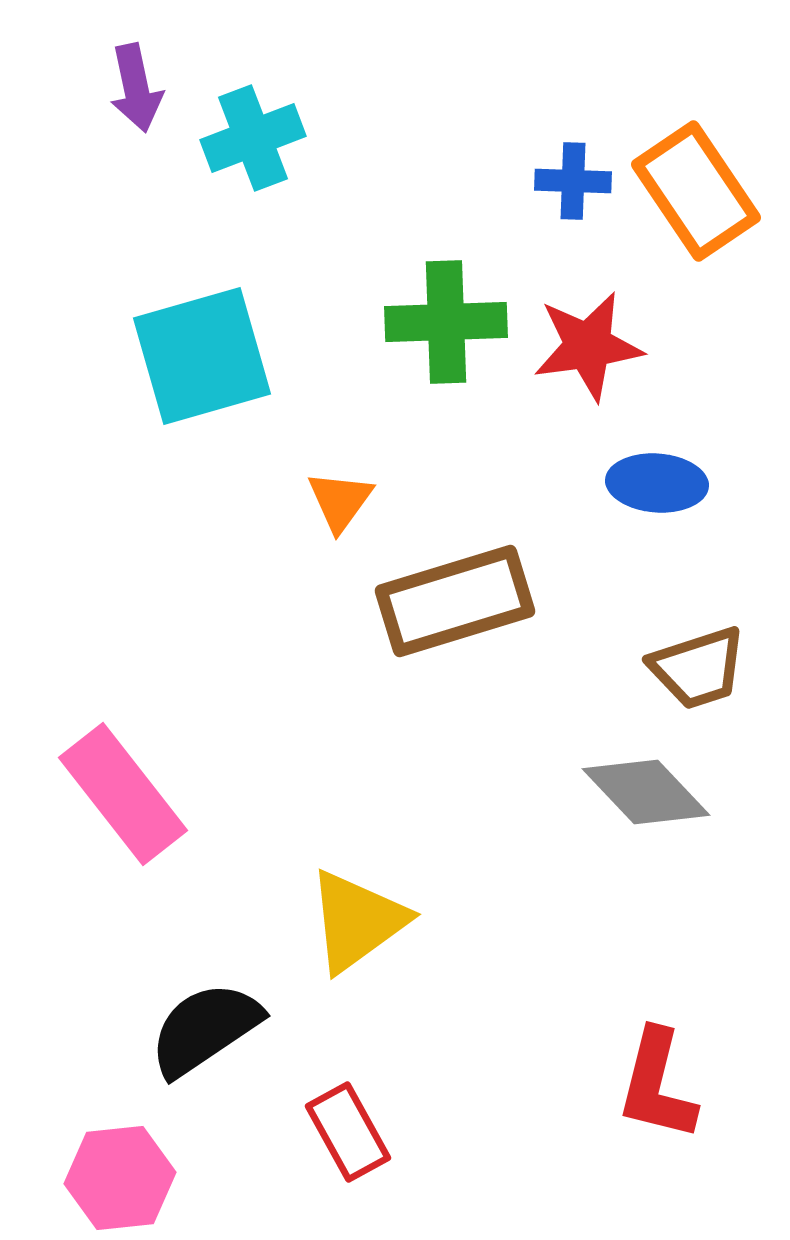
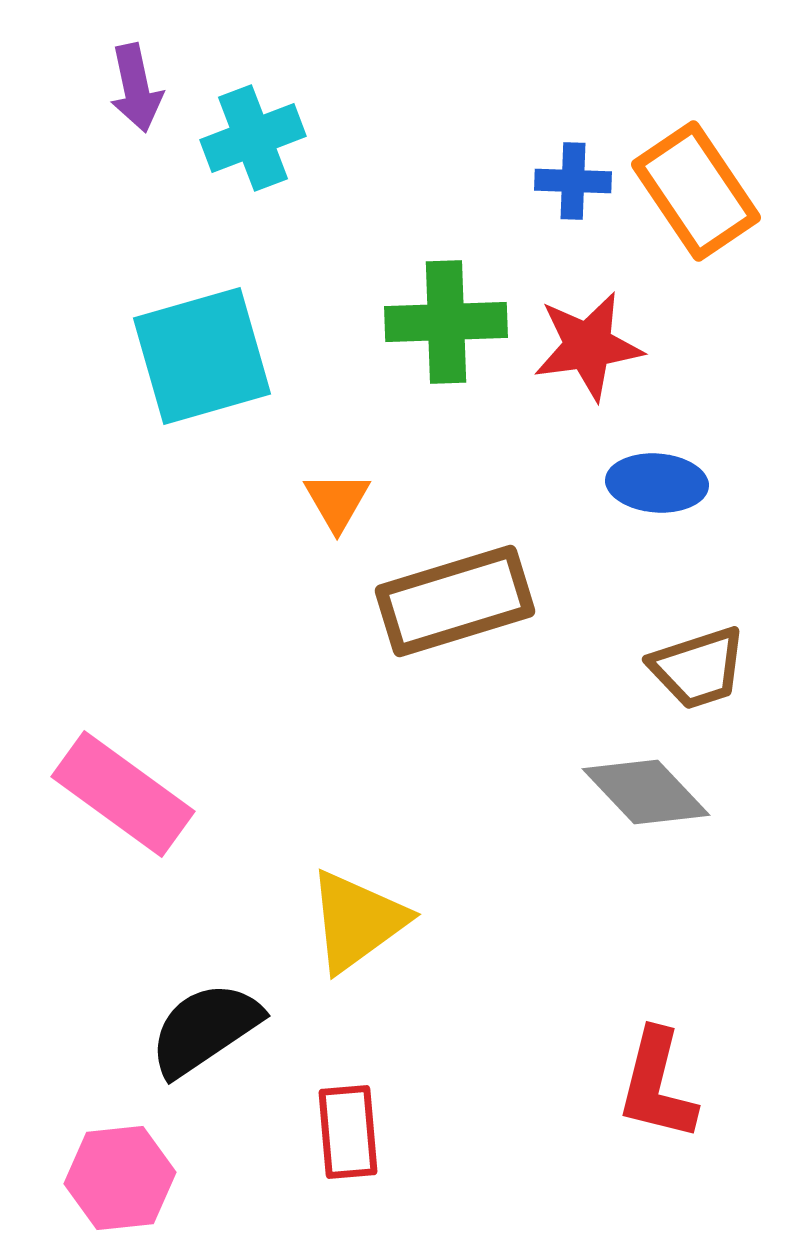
orange triangle: moved 3 px left; rotated 6 degrees counterclockwise
pink rectangle: rotated 16 degrees counterclockwise
red rectangle: rotated 24 degrees clockwise
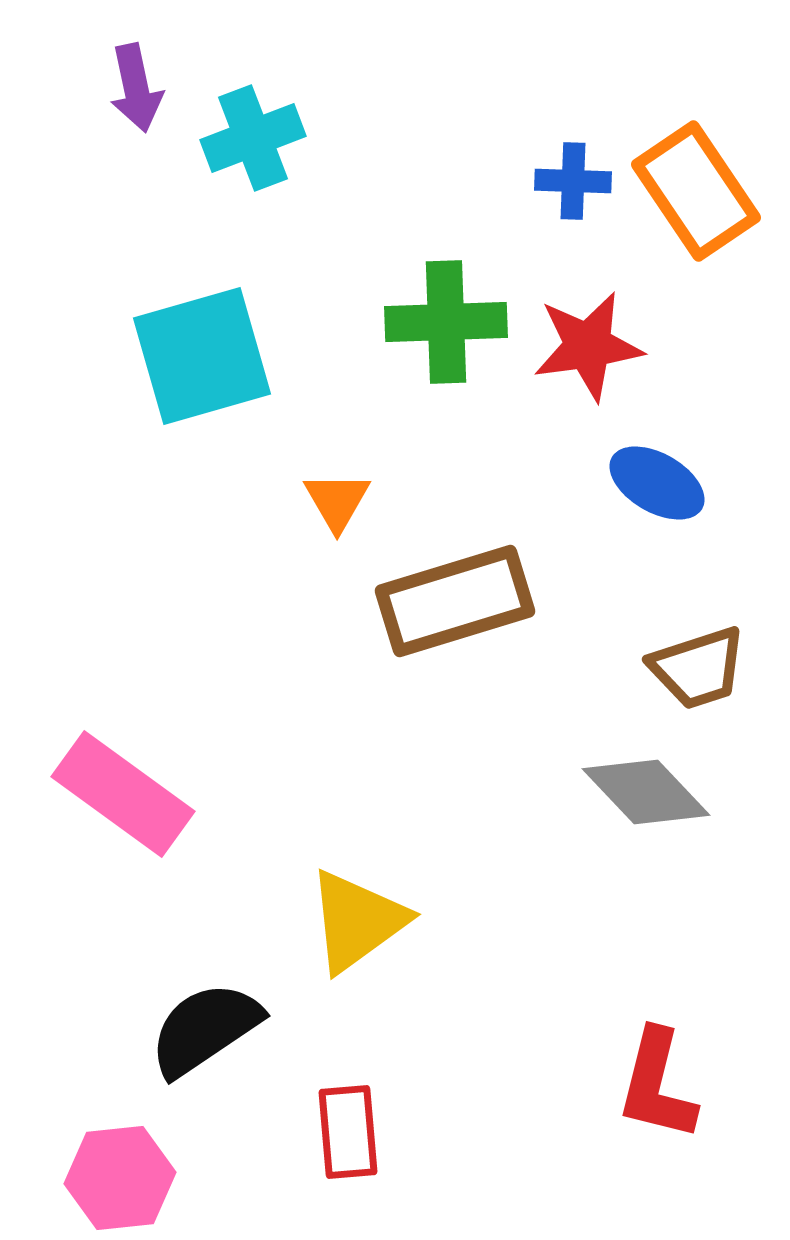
blue ellipse: rotated 26 degrees clockwise
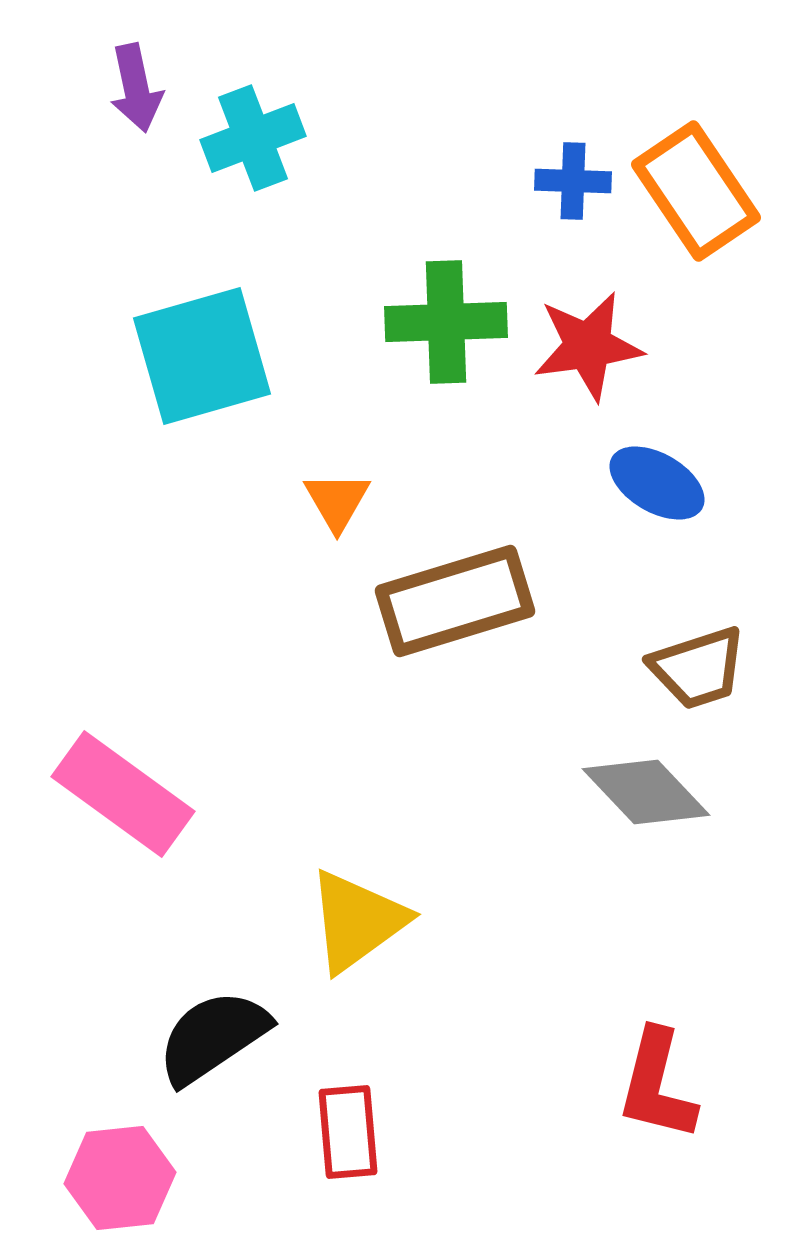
black semicircle: moved 8 px right, 8 px down
